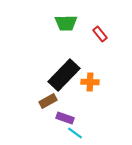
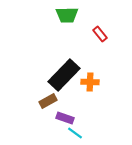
green trapezoid: moved 1 px right, 8 px up
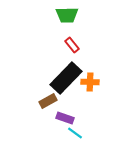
red rectangle: moved 28 px left, 11 px down
black rectangle: moved 2 px right, 3 px down
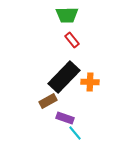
red rectangle: moved 5 px up
black rectangle: moved 2 px left, 1 px up
cyan line: rotated 14 degrees clockwise
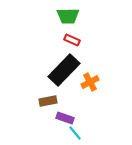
green trapezoid: moved 1 px right, 1 px down
red rectangle: rotated 28 degrees counterclockwise
black rectangle: moved 7 px up
orange cross: rotated 30 degrees counterclockwise
brown rectangle: rotated 18 degrees clockwise
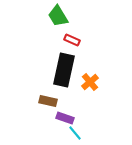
green trapezoid: moved 10 px left; rotated 60 degrees clockwise
black rectangle: rotated 32 degrees counterclockwise
orange cross: rotated 12 degrees counterclockwise
brown rectangle: rotated 24 degrees clockwise
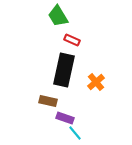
orange cross: moved 6 px right
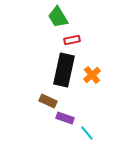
green trapezoid: moved 1 px down
red rectangle: rotated 35 degrees counterclockwise
orange cross: moved 4 px left, 7 px up
brown rectangle: rotated 12 degrees clockwise
cyan line: moved 12 px right
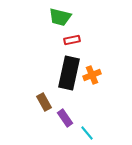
green trapezoid: moved 2 px right; rotated 45 degrees counterclockwise
black rectangle: moved 5 px right, 3 px down
orange cross: rotated 18 degrees clockwise
brown rectangle: moved 4 px left, 1 px down; rotated 36 degrees clockwise
purple rectangle: rotated 36 degrees clockwise
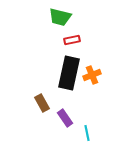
brown rectangle: moved 2 px left, 1 px down
cyan line: rotated 28 degrees clockwise
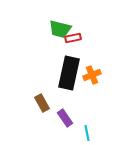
green trapezoid: moved 12 px down
red rectangle: moved 1 px right, 2 px up
